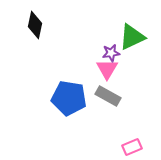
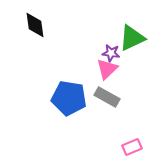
black diamond: rotated 20 degrees counterclockwise
green triangle: moved 1 px down
purple star: rotated 18 degrees clockwise
pink triangle: rotated 15 degrees clockwise
gray rectangle: moved 1 px left, 1 px down
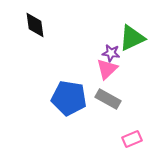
gray rectangle: moved 1 px right, 2 px down
pink rectangle: moved 8 px up
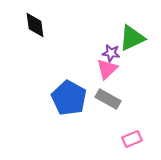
blue pentagon: rotated 20 degrees clockwise
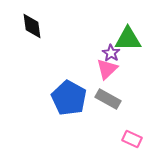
black diamond: moved 3 px left, 1 px down
green triangle: moved 4 px left, 1 px down; rotated 24 degrees clockwise
purple star: rotated 24 degrees clockwise
pink rectangle: rotated 48 degrees clockwise
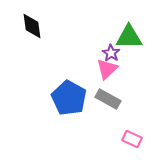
green triangle: moved 1 px right, 2 px up
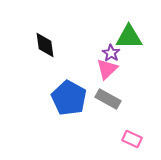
black diamond: moved 13 px right, 19 px down
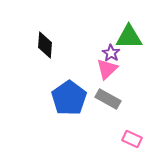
black diamond: rotated 12 degrees clockwise
blue pentagon: rotated 8 degrees clockwise
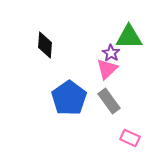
gray rectangle: moved 1 px right, 2 px down; rotated 25 degrees clockwise
pink rectangle: moved 2 px left, 1 px up
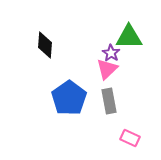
gray rectangle: rotated 25 degrees clockwise
